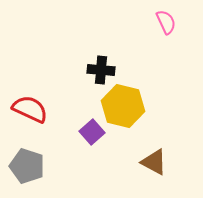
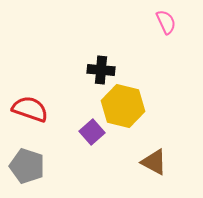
red semicircle: rotated 6 degrees counterclockwise
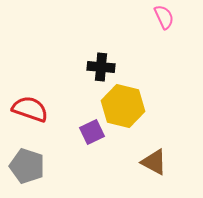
pink semicircle: moved 2 px left, 5 px up
black cross: moved 3 px up
purple square: rotated 15 degrees clockwise
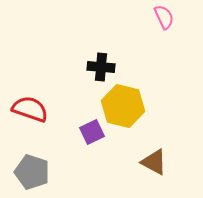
gray pentagon: moved 5 px right, 6 px down
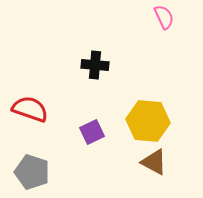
black cross: moved 6 px left, 2 px up
yellow hexagon: moved 25 px right, 15 px down; rotated 9 degrees counterclockwise
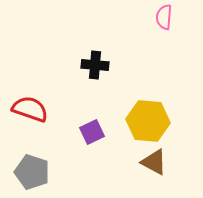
pink semicircle: rotated 150 degrees counterclockwise
